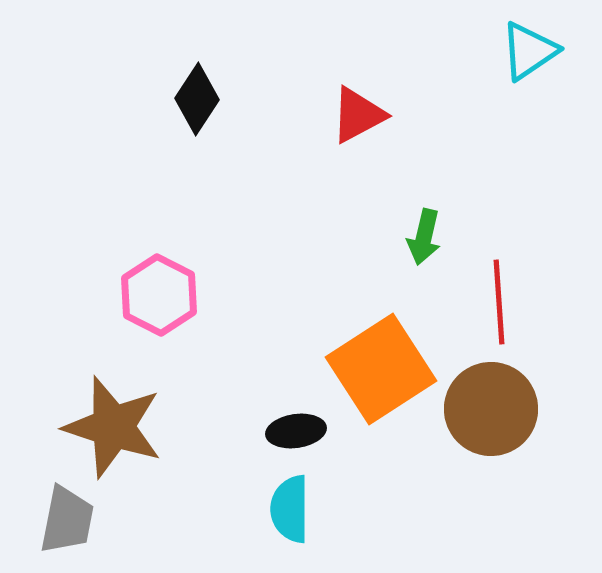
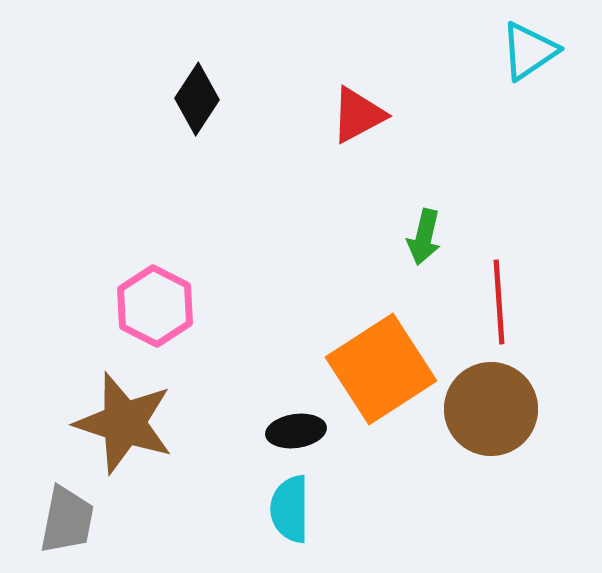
pink hexagon: moved 4 px left, 11 px down
brown star: moved 11 px right, 4 px up
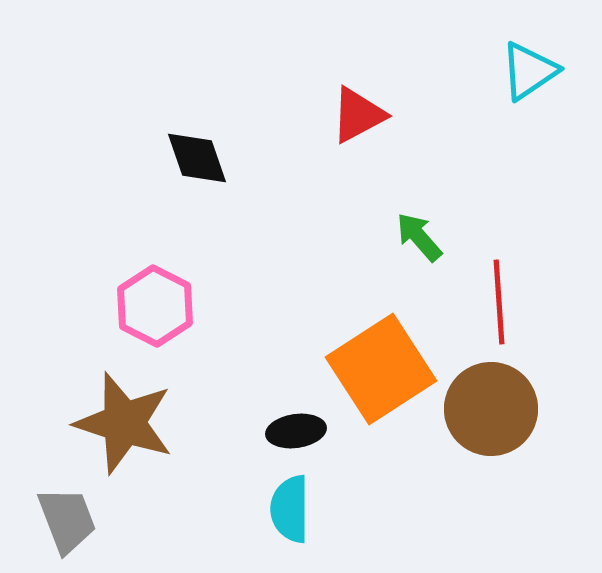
cyan triangle: moved 20 px down
black diamond: moved 59 px down; rotated 52 degrees counterclockwise
green arrow: moved 5 px left; rotated 126 degrees clockwise
gray trapezoid: rotated 32 degrees counterclockwise
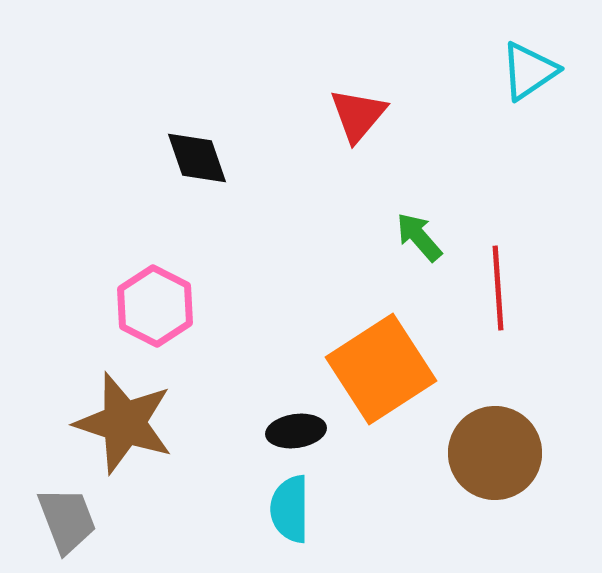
red triangle: rotated 22 degrees counterclockwise
red line: moved 1 px left, 14 px up
brown circle: moved 4 px right, 44 px down
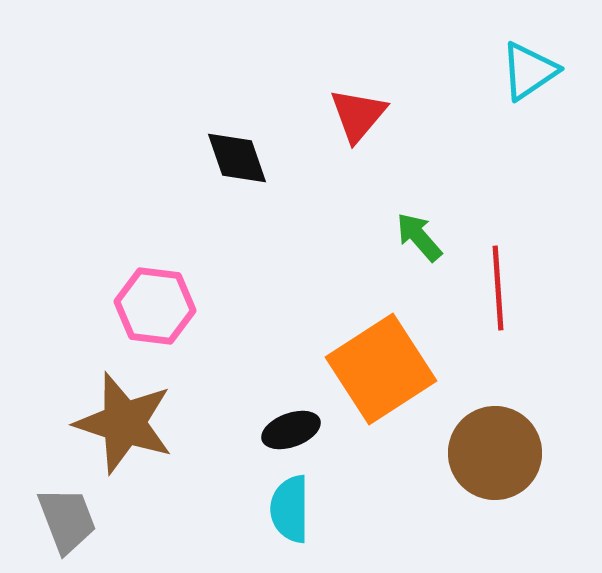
black diamond: moved 40 px right
pink hexagon: rotated 20 degrees counterclockwise
black ellipse: moved 5 px left, 1 px up; rotated 12 degrees counterclockwise
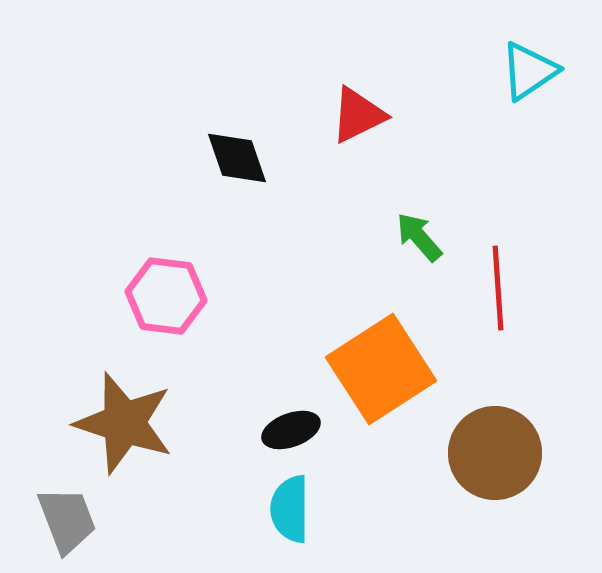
red triangle: rotated 24 degrees clockwise
pink hexagon: moved 11 px right, 10 px up
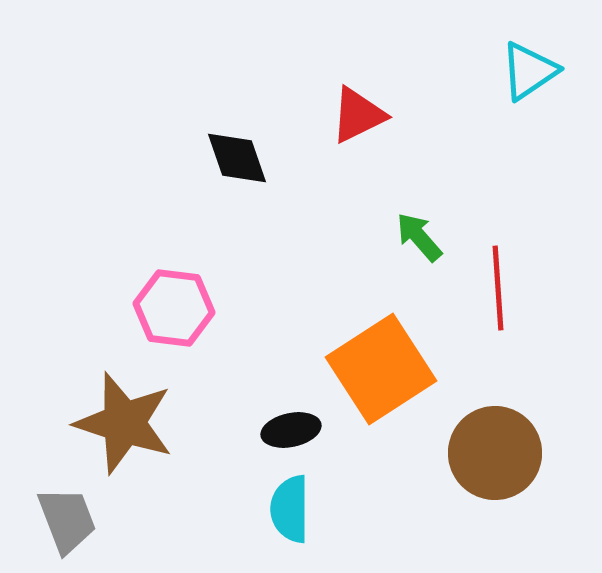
pink hexagon: moved 8 px right, 12 px down
black ellipse: rotated 8 degrees clockwise
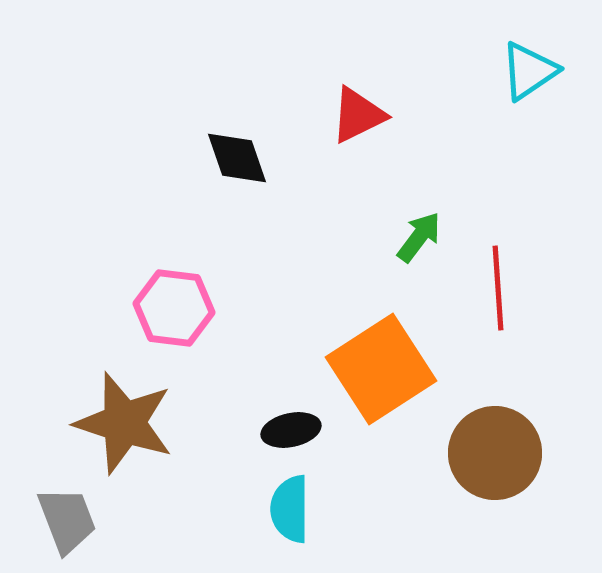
green arrow: rotated 78 degrees clockwise
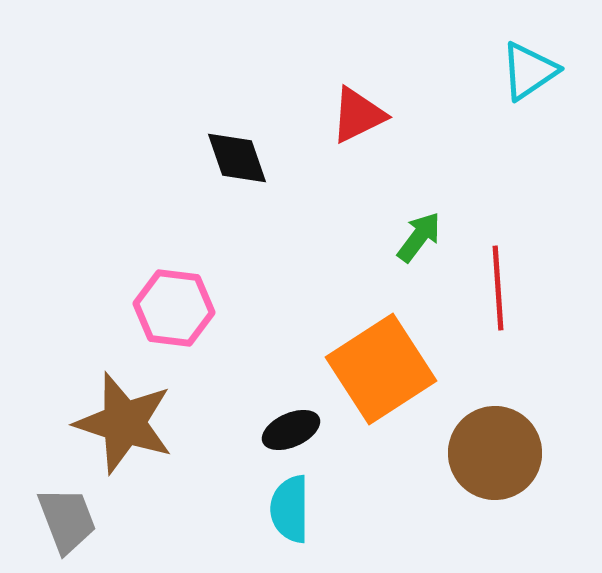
black ellipse: rotated 12 degrees counterclockwise
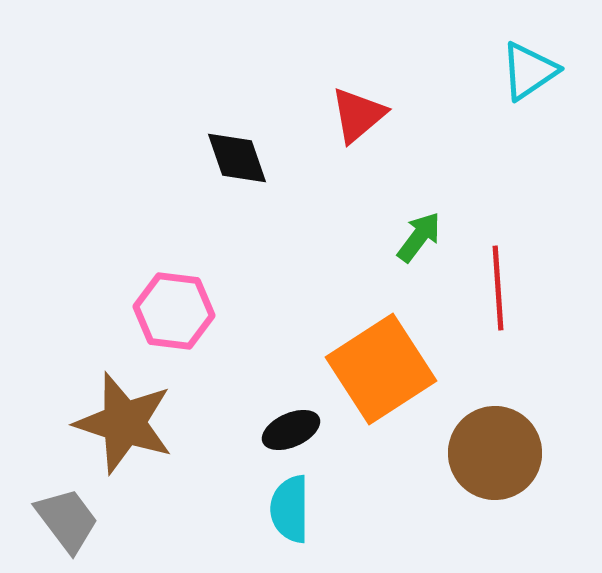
red triangle: rotated 14 degrees counterclockwise
pink hexagon: moved 3 px down
gray trapezoid: rotated 16 degrees counterclockwise
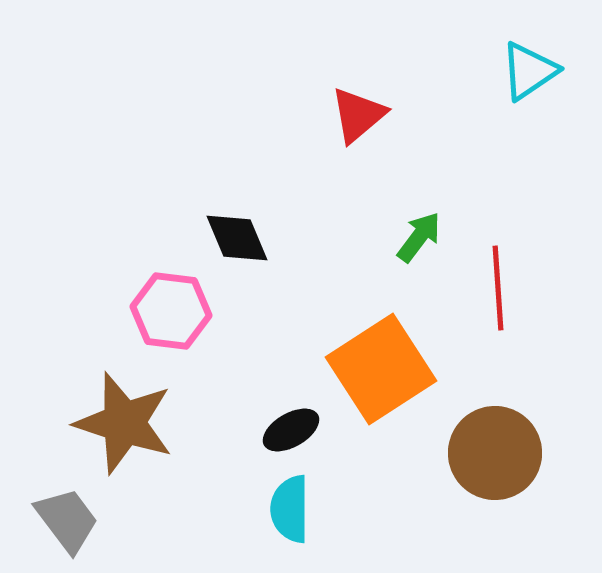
black diamond: moved 80 px down; rotated 4 degrees counterclockwise
pink hexagon: moved 3 px left
black ellipse: rotated 6 degrees counterclockwise
